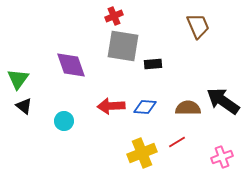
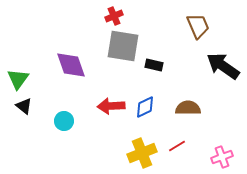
black rectangle: moved 1 px right, 1 px down; rotated 18 degrees clockwise
black arrow: moved 35 px up
blue diamond: rotated 30 degrees counterclockwise
red line: moved 4 px down
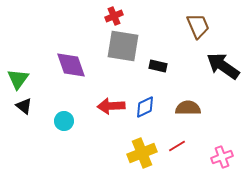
black rectangle: moved 4 px right, 1 px down
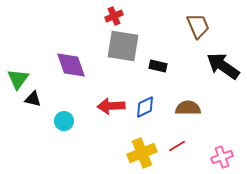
black triangle: moved 9 px right, 7 px up; rotated 24 degrees counterclockwise
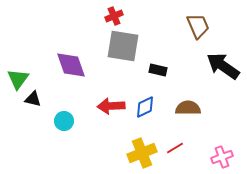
black rectangle: moved 4 px down
red line: moved 2 px left, 2 px down
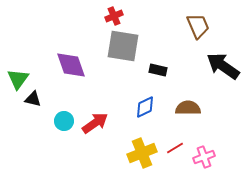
red arrow: moved 16 px left, 17 px down; rotated 148 degrees clockwise
pink cross: moved 18 px left
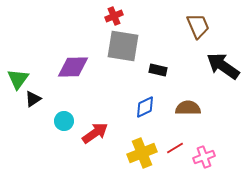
purple diamond: moved 2 px right, 2 px down; rotated 72 degrees counterclockwise
black triangle: rotated 48 degrees counterclockwise
red arrow: moved 10 px down
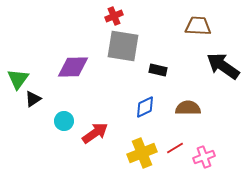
brown trapezoid: rotated 64 degrees counterclockwise
